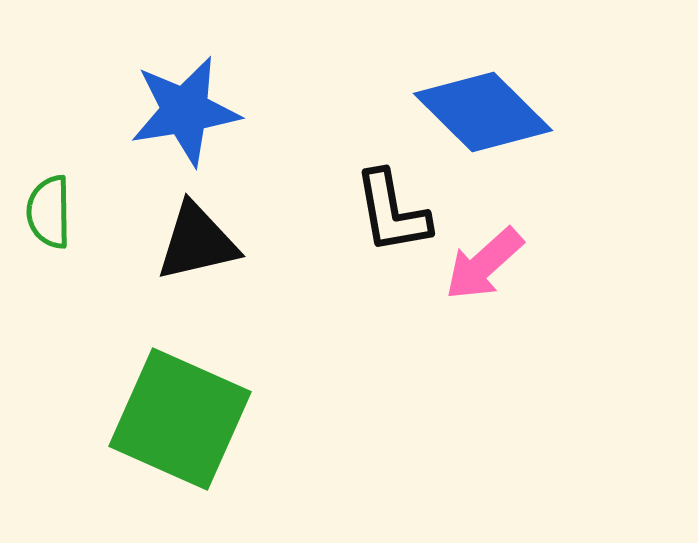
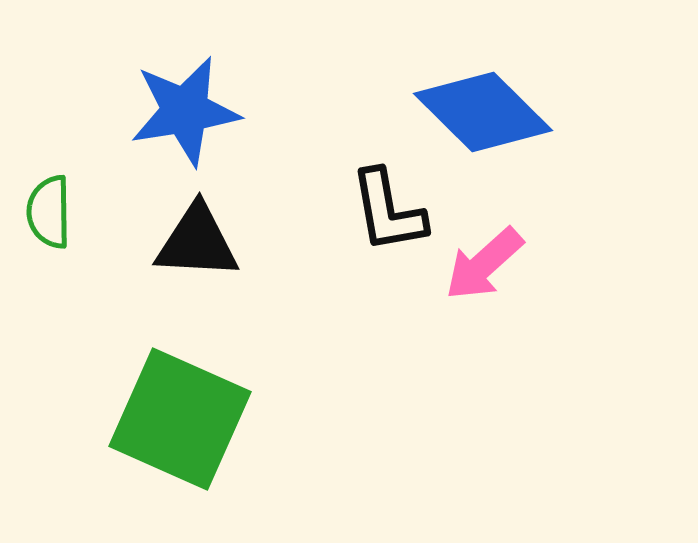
black L-shape: moved 4 px left, 1 px up
black triangle: rotated 16 degrees clockwise
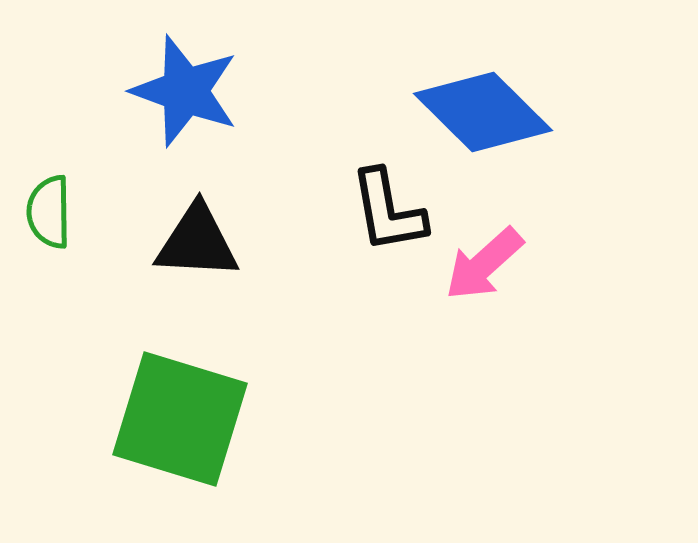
blue star: moved 20 px up; rotated 29 degrees clockwise
green square: rotated 7 degrees counterclockwise
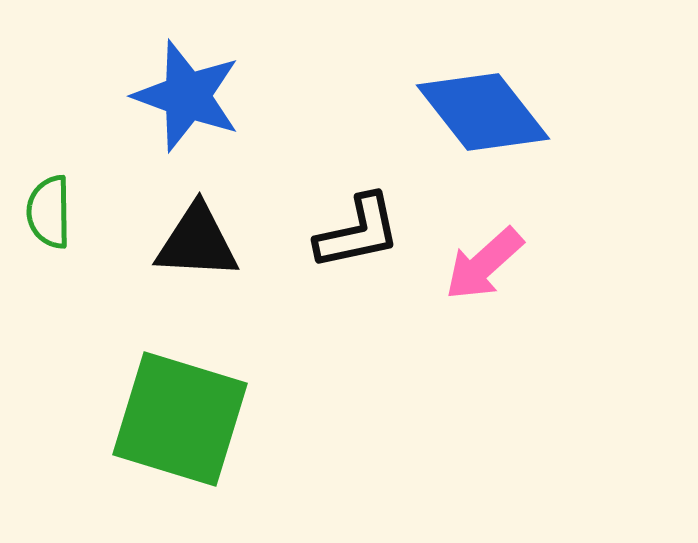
blue star: moved 2 px right, 5 px down
blue diamond: rotated 7 degrees clockwise
black L-shape: moved 30 px left, 21 px down; rotated 92 degrees counterclockwise
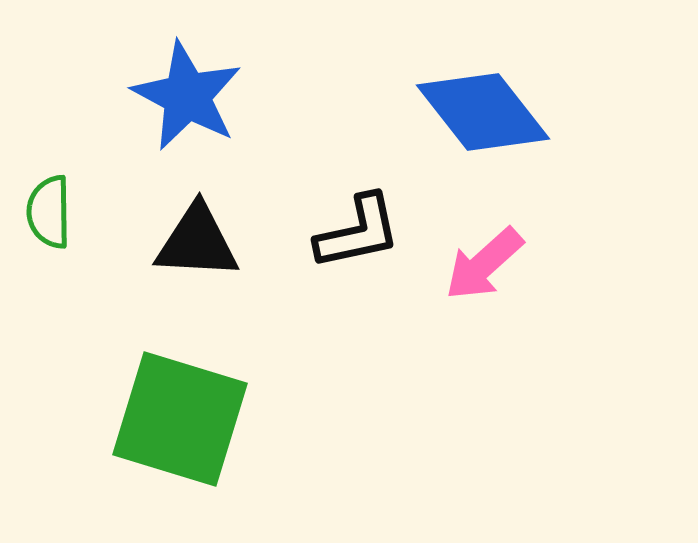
blue star: rotated 8 degrees clockwise
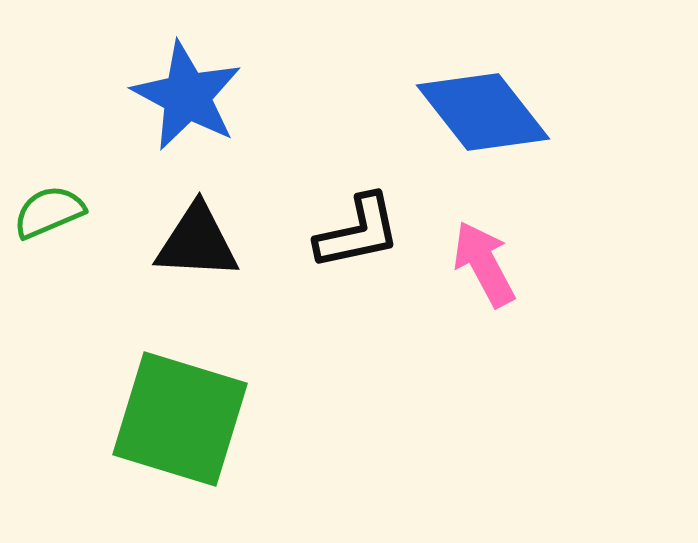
green semicircle: rotated 68 degrees clockwise
pink arrow: rotated 104 degrees clockwise
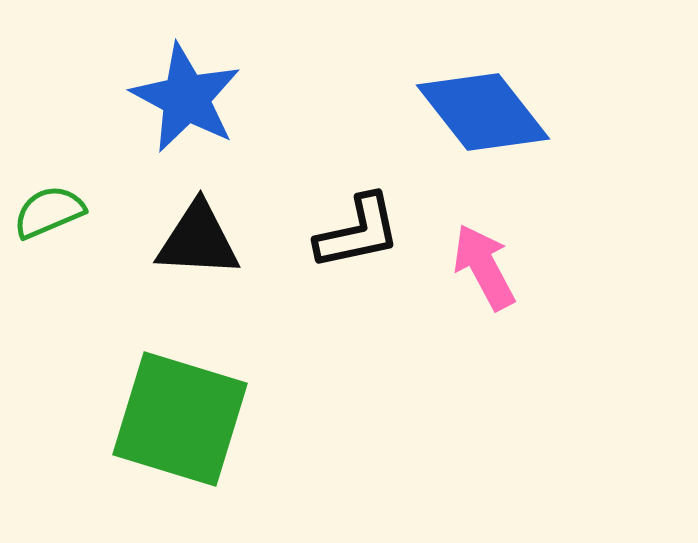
blue star: moved 1 px left, 2 px down
black triangle: moved 1 px right, 2 px up
pink arrow: moved 3 px down
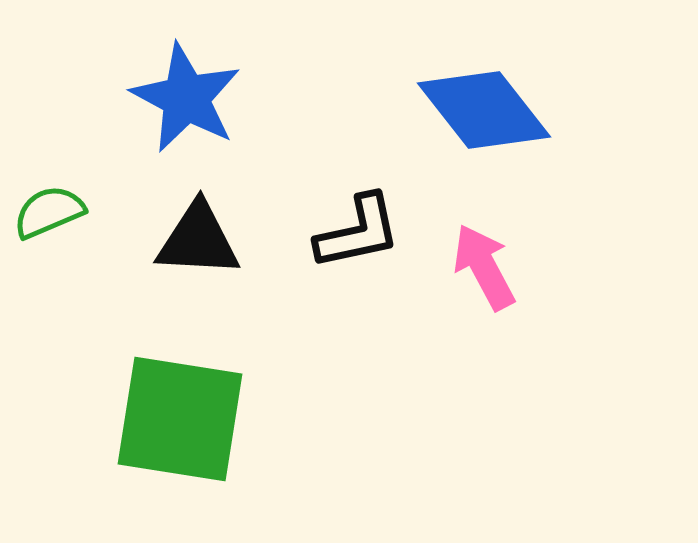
blue diamond: moved 1 px right, 2 px up
green square: rotated 8 degrees counterclockwise
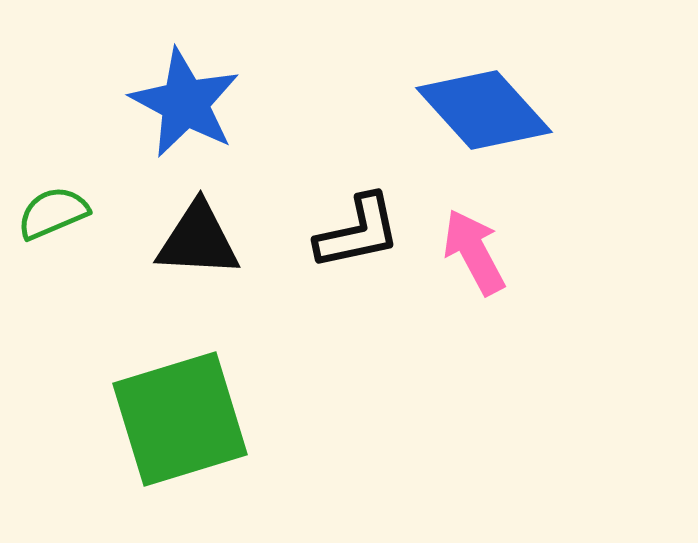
blue star: moved 1 px left, 5 px down
blue diamond: rotated 4 degrees counterclockwise
green semicircle: moved 4 px right, 1 px down
pink arrow: moved 10 px left, 15 px up
green square: rotated 26 degrees counterclockwise
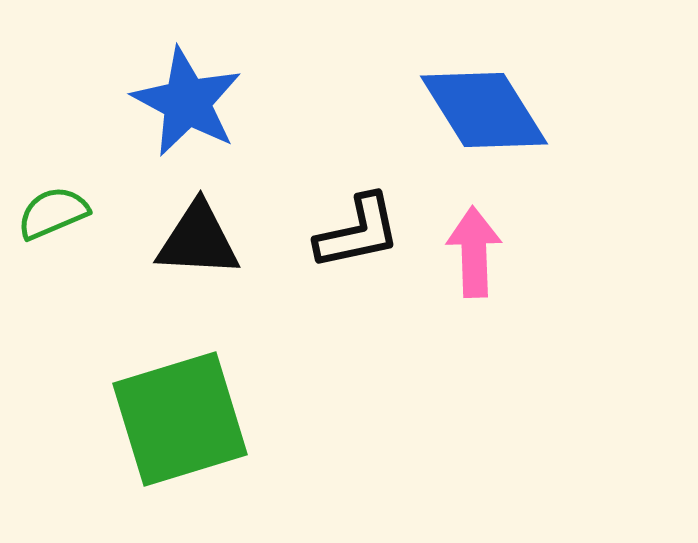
blue star: moved 2 px right, 1 px up
blue diamond: rotated 10 degrees clockwise
pink arrow: rotated 26 degrees clockwise
